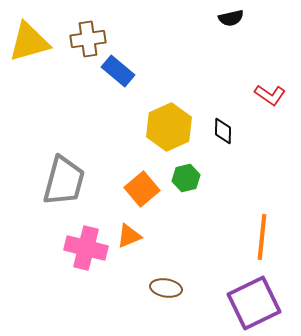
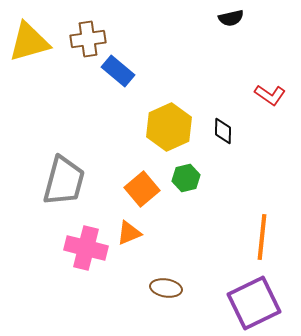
orange triangle: moved 3 px up
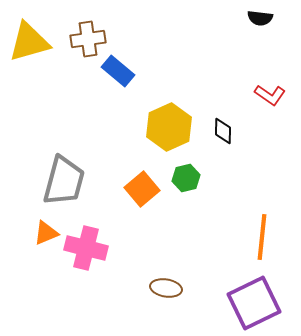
black semicircle: moved 29 px right; rotated 20 degrees clockwise
orange triangle: moved 83 px left
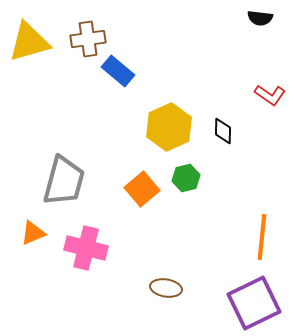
orange triangle: moved 13 px left
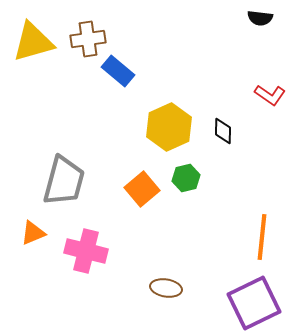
yellow triangle: moved 4 px right
pink cross: moved 3 px down
